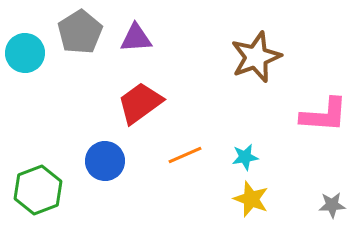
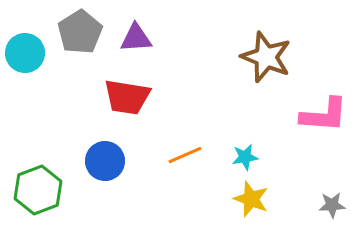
brown star: moved 10 px right; rotated 30 degrees counterclockwise
red trapezoid: moved 13 px left, 6 px up; rotated 135 degrees counterclockwise
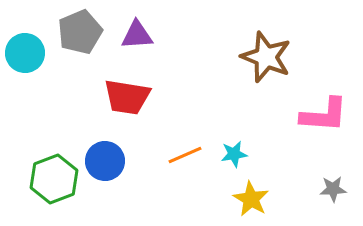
gray pentagon: rotated 9 degrees clockwise
purple triangle: moved 1 px right, 3 px up
cyan star: moved 11 px left, 3 px up
green hexagon: moved 16 px right, 11 px up
yellow star: rotated 9 degrees clockwise
gray star: moved 1 px right, 16 px up
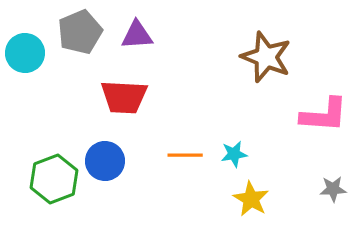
red trapezoid: moved 3 px left; rotated 6 degrees counterclockwise
orange line: rotated 24 degrees clockwise
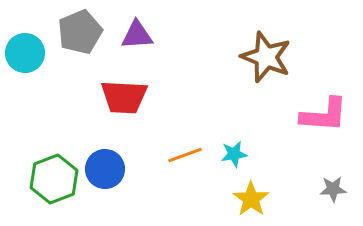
orange line: rotated 20 degrees counterclockwise
blue circle: moved 8 px down
yellow star: rotated 6 degrees clockwise
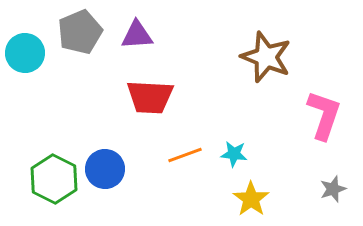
red trapezoid: moved 26 px right
pink L-shape: rotated 75 degrees counterclockwise
cyan star: rotated 16 degrees clockwise
green hexagon: rotated 12 degrees counterclockwise
gray star: rotated 16 degrees counterclockwise
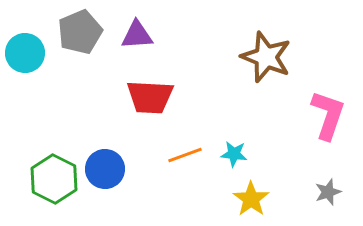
pink L-shape: moved 4 px right
gray star: moved 5 px left, 3 px down
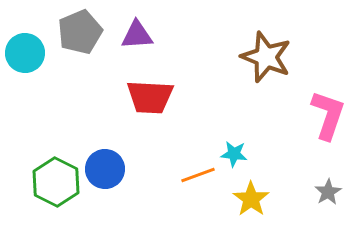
orange line: moved 13 px right, 20 px down
green hexagon: moved 2 px right, 3 px down
gray star: rotated 12 degrees counterclockwise
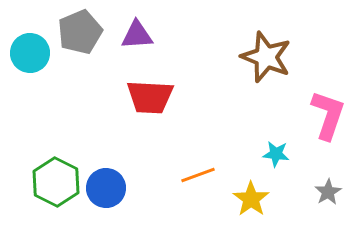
cyan circle: moved 5 px right
cyan star: moved 42 px right
blue circle: moved 1 px right, 19 px down
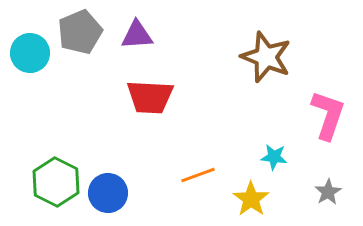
cyan star: moved 2 px left, 3 px down
blue circle: moved 2 px right, 5 px down
